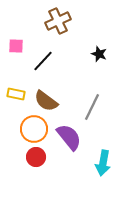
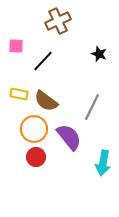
yellow rectangle: moved 3 px right
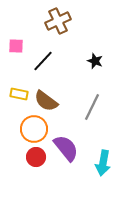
black star: moved 4 px left, 7 px down
purple semicircle: moved 3 px left, 11 px down
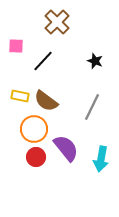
brown cross: moved 1 px left, 1 px down; rotated 20 degrees counterclockwise
yellow rectangle: moved 1 px right, 2 px down
cyan arrow: moved 2 px left, 4 px up
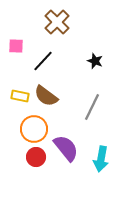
brown semicircle: moved 5 px up
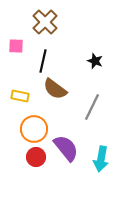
brown cross: moved 12 px left
black line: rotated 30 degrees counterclockwise
brown semicircle: moved 9 px right, 7 px up
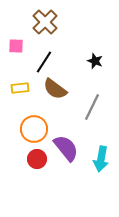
black line: moved 1 px right, 1 px down; rotated 20 degrees clockwise
yellow rectangle: moved 8 px up; rotated 18 degrees counterclockwise
red circle: moved 1 px right, 2 px down
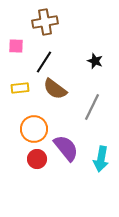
brown cross: rotated 35 degrees clockwise
